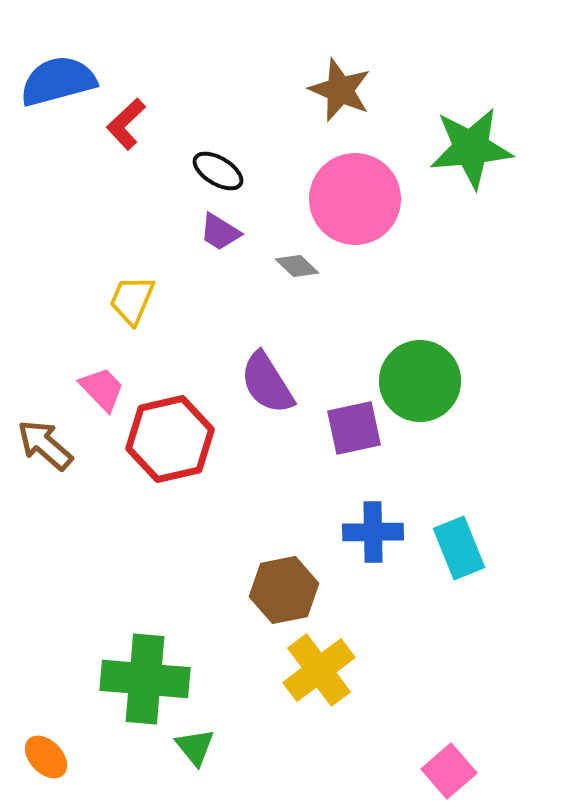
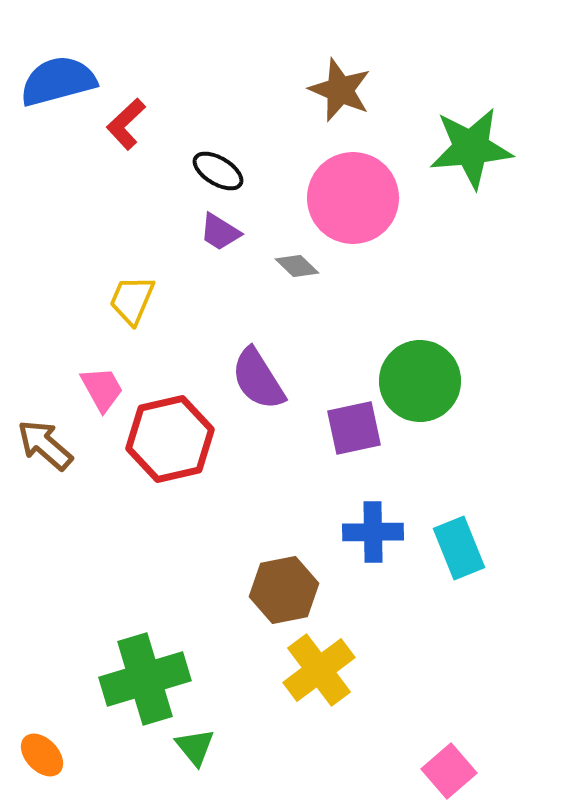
pink circle: moved 2 px left, 1 px up
purple semicircle: moved 9 px left, 4 px up
pink trapezoid: rotated 15 degrees clockwise
green cross: rotated 22 degrees counterclockwise
orange ellipse: moved 4 px left, 2 px up
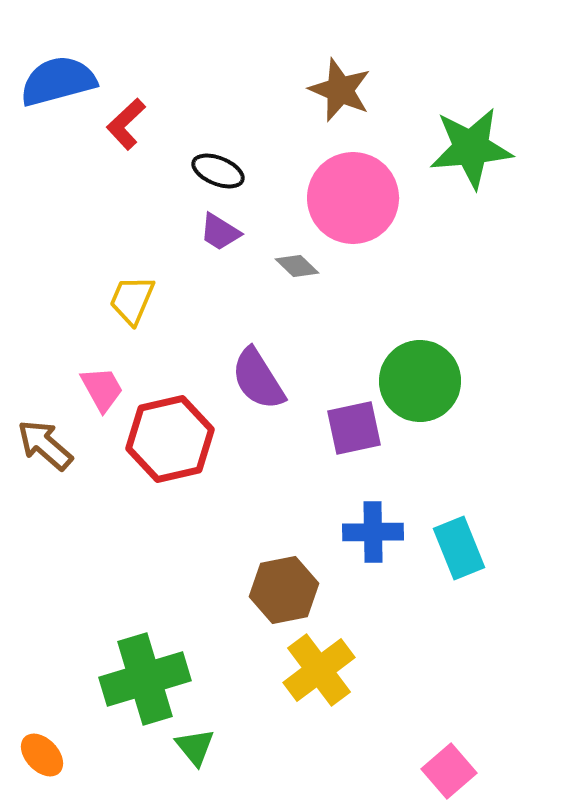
black ellipse: rotated 9 degrees counterclockwise
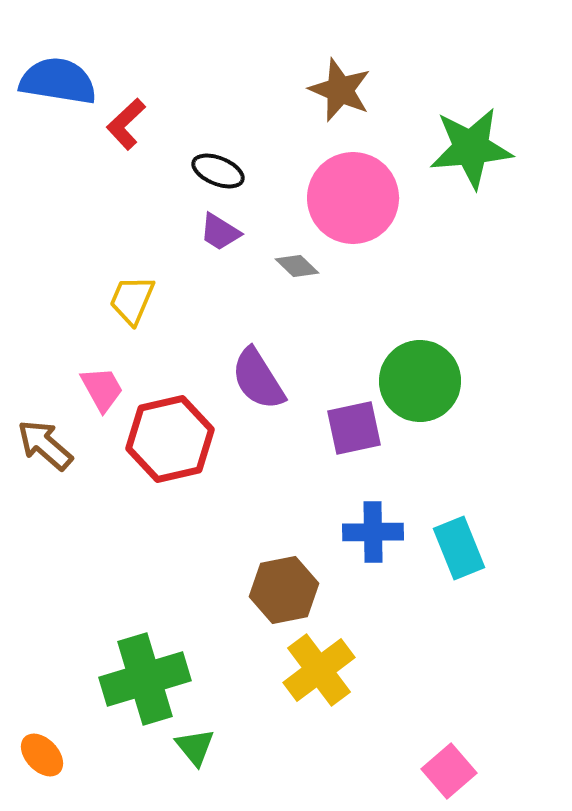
blue semicircle: rotated 24 degrees clockwise
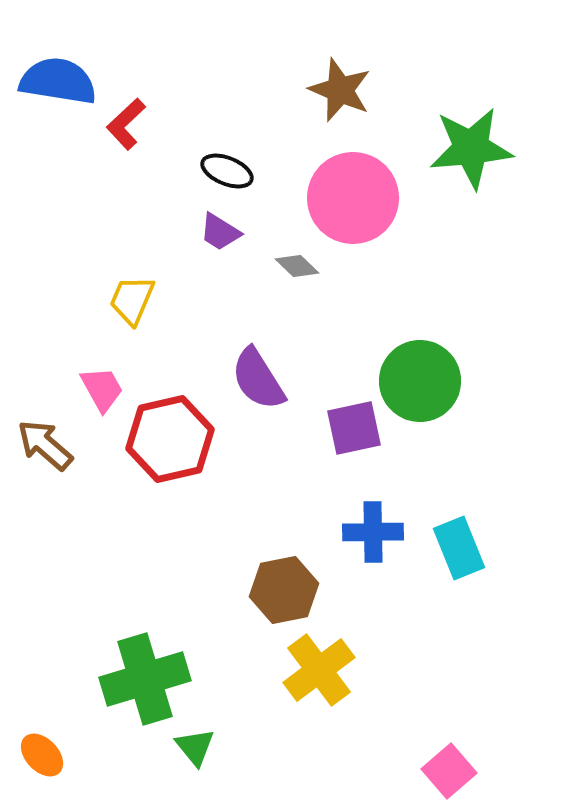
black ellipse: moved 9 px right
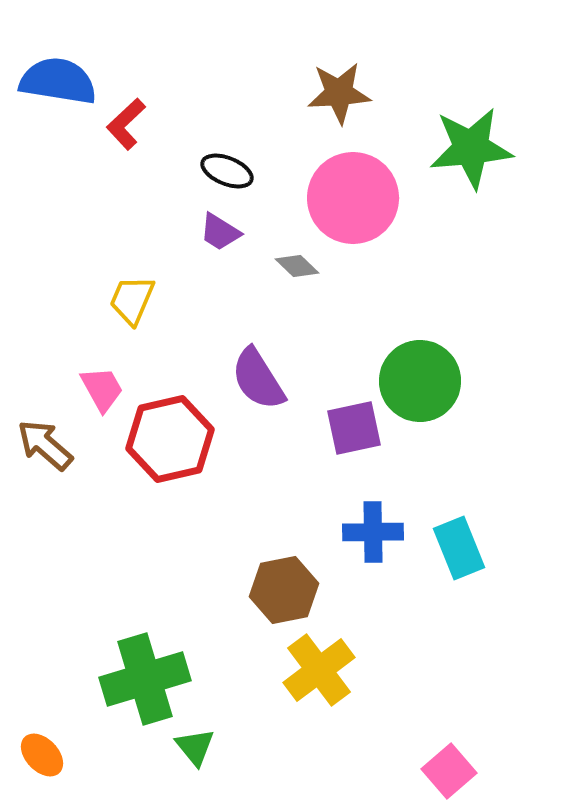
brown star: moved 1 px left, 3 px down; rotated 26 degrees counterclockwise
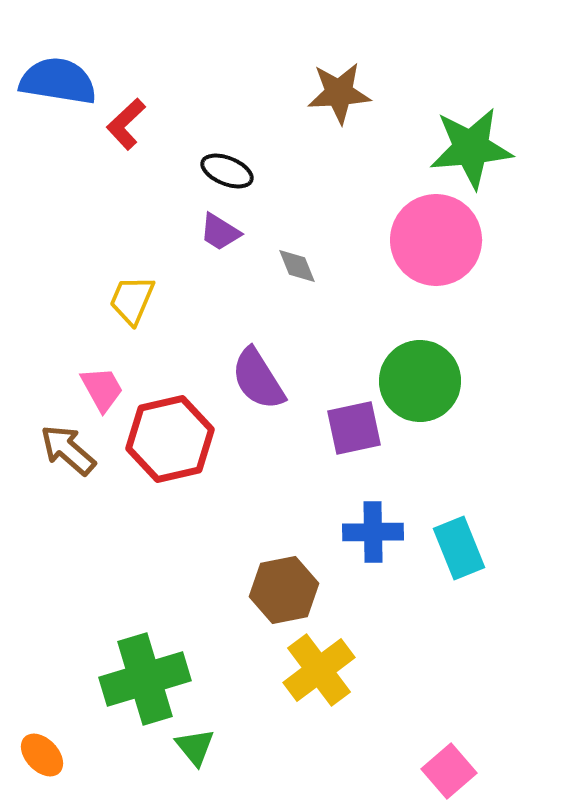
pink circle: moved 83 px right, 42 px down
gray diamond: rotated 24 degrees clockwise
brown arrow: moved 23 px right, 5 px down
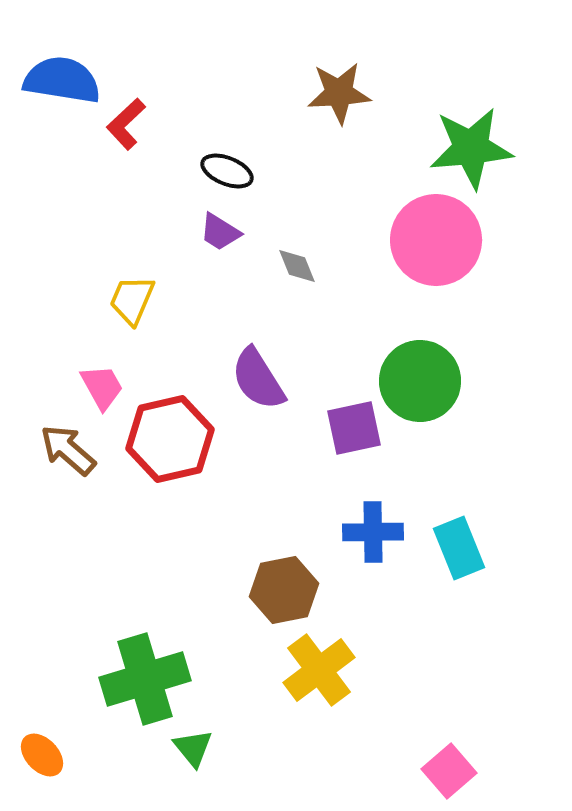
blue semicircle: moved 4 px right, 1 px up
pink trapezoid: moved 2 px up
green triangle: moved 2 px left, 1 px down
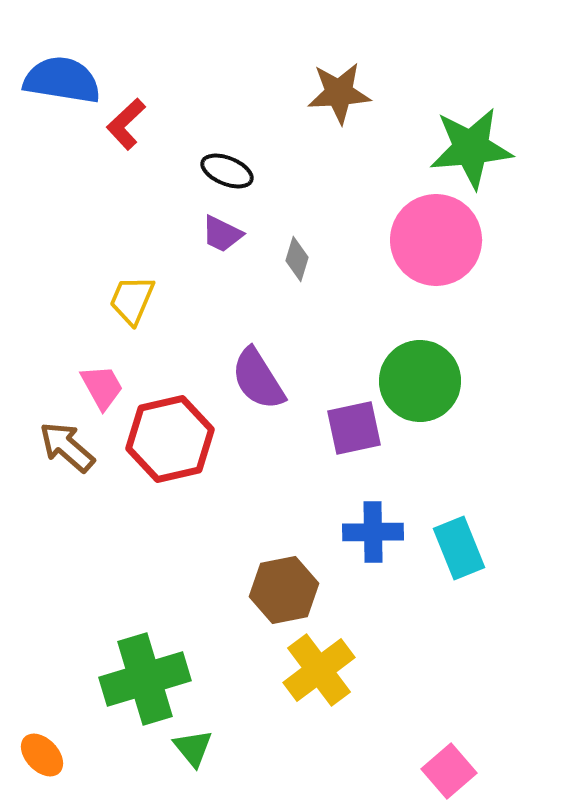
purple trapezoid: moved 2 px right, 2 px down; rotated 6 degrees counterclockwise
gray diamond: moved 7 px up; rotated 39 degrees clockwise
brown arrow: moved 1 px left, 3 px up
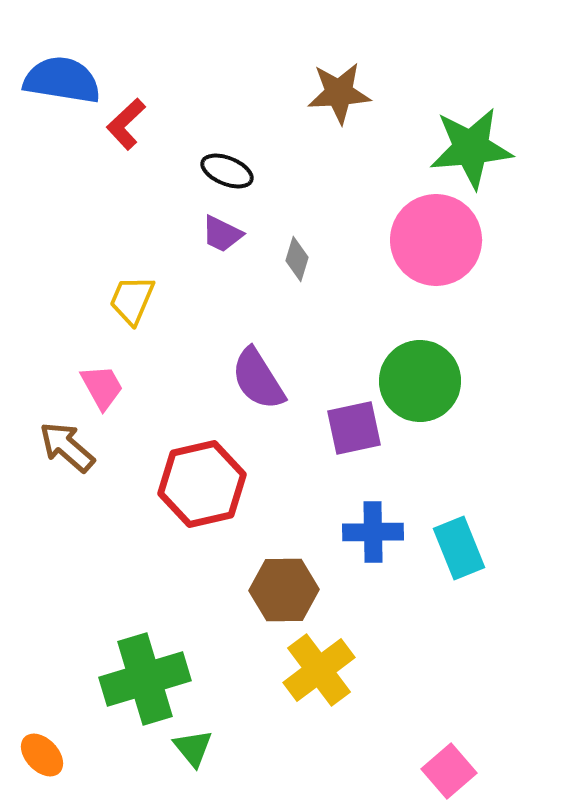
red hexagon: moved 32 px right, 45 px down
brown hexagon: rotated 10 degrees clockwise
